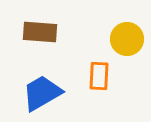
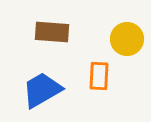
brown rectangle: moved 12 px right
blue trapezoid: moved 3 px up
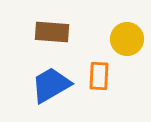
blue trapezoid: moved 9 px right, 5 px up
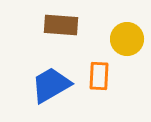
brown rectangle: moved 9 px right, 7 px up
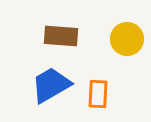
brown rectangle: moved 11 px down
orange rectangle: moved 1 px left, 18 px down
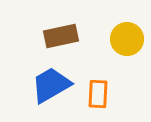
brown rectangle: rotated 16 degrees counterclockwise
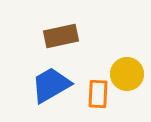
yellow circle: moved 35 px down
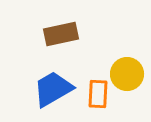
brown rectangle: moved 2 px up
blue trapezoid: moved 2 px right, 4 px down
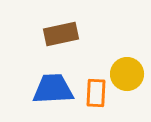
blue trapezoid: rotated 27 degrees clockwise
orange rectangle: moved 2 px left, 1 px up
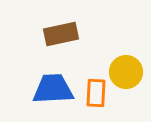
yellow circle: moved 1 px left, 2 px up
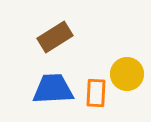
brown rectangle: moved 6 px left, 3 px down; rotated 20 degrees counterclockwise
yellow circle: moved 1 px right, 2 px down
